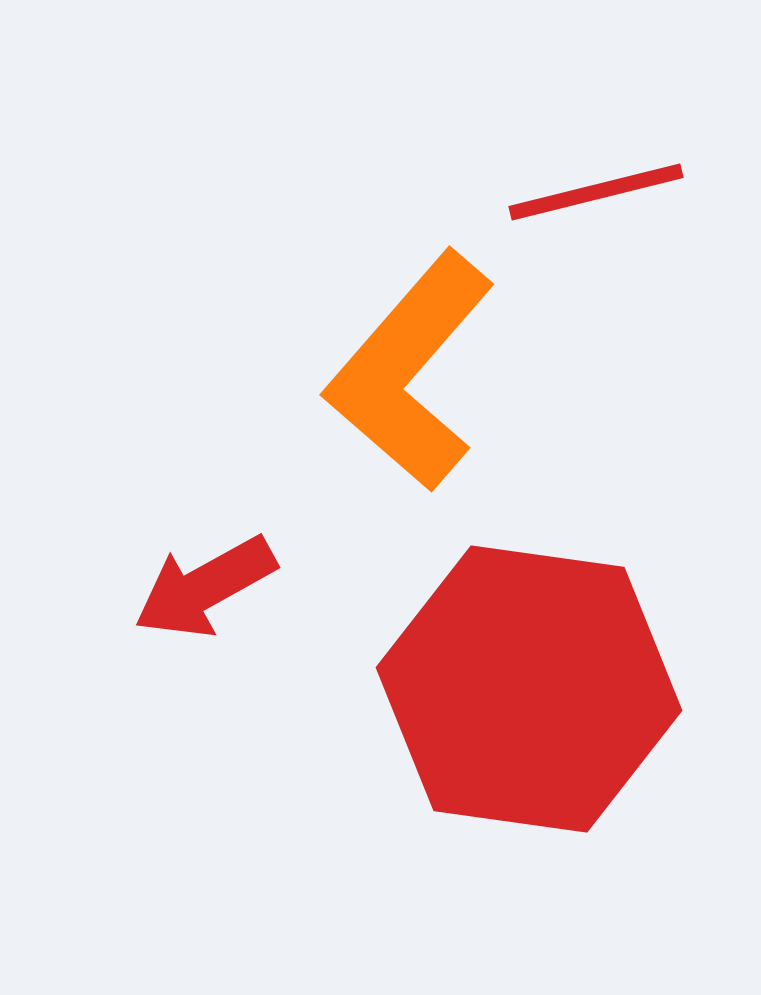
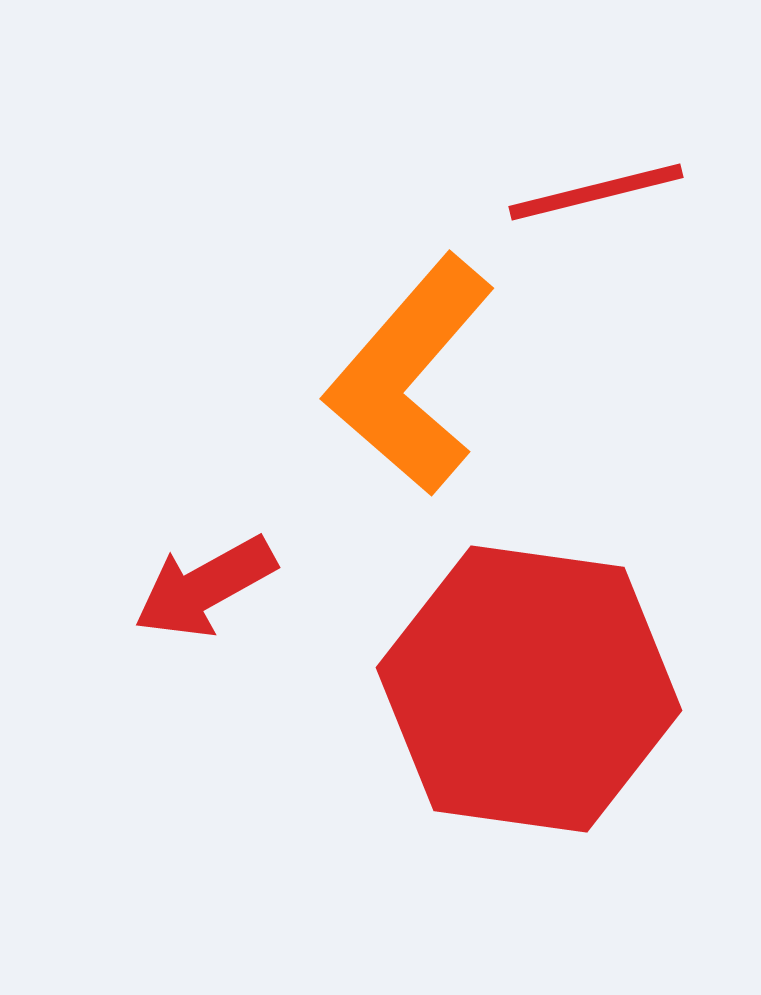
orange L-shape: moved 4 px down
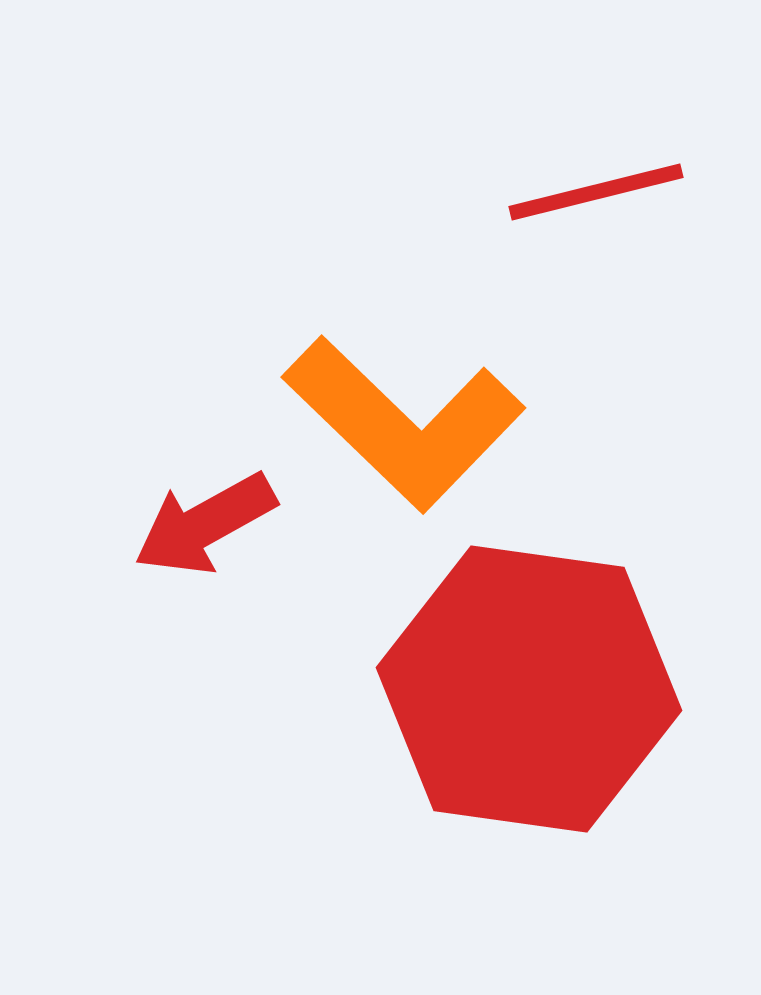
orange L-shape: moved 6 px left, 48 px down; rotated 87 degrees counterclockwise
red arrow: moved 63 px up
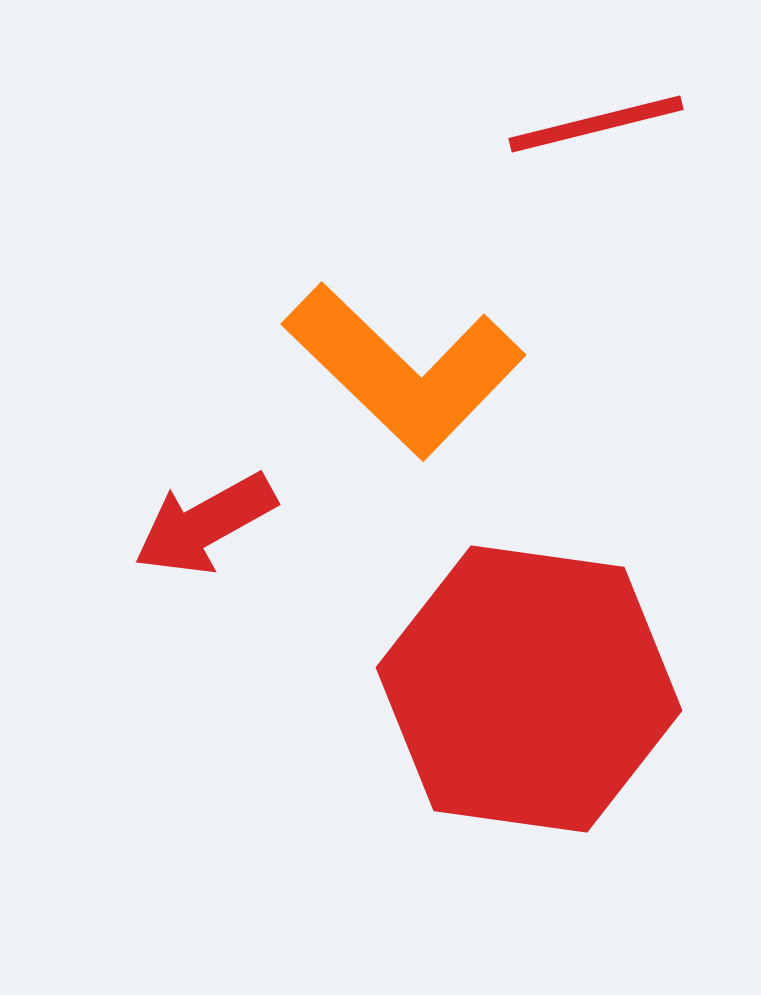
red line: moved 68 px up
orange L-shape: moved 53 px up
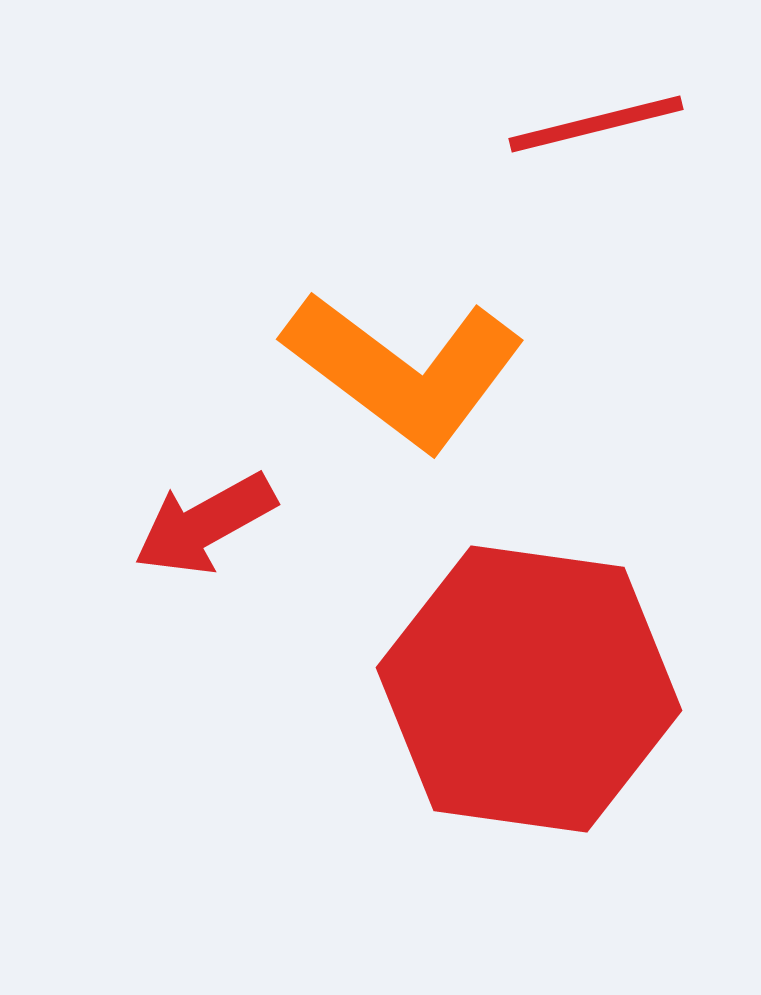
orange L-shape: rotated 7 degrees counterclockwise
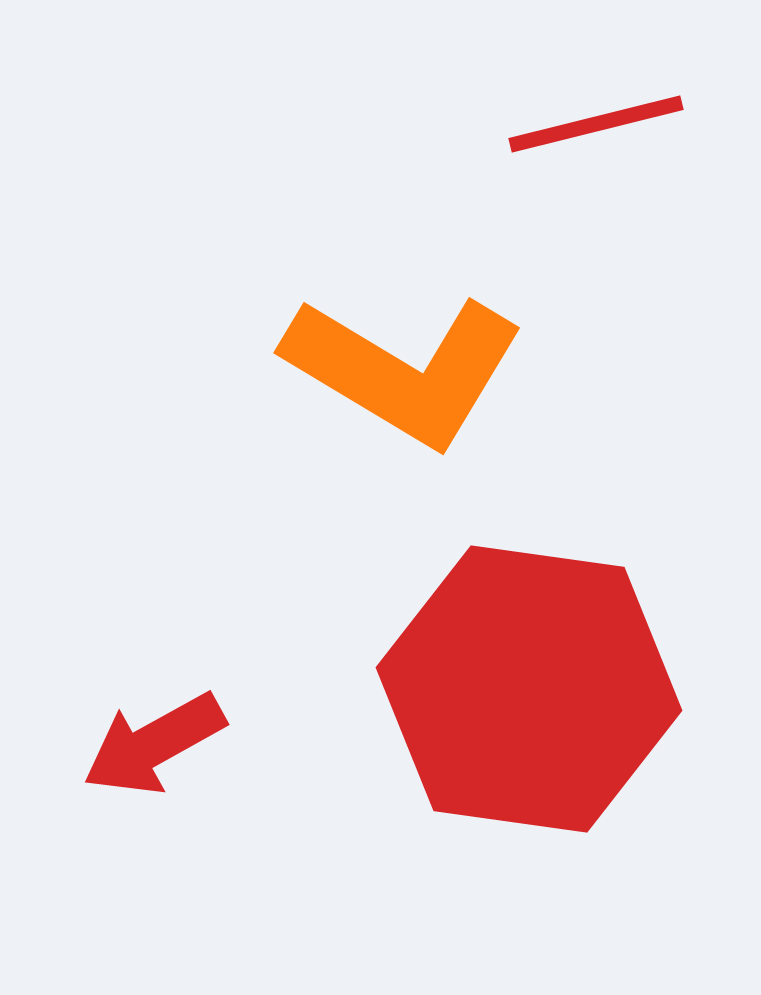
orange L-shape: rotated 6 degrees counterclockwise
red arrow: moved 51 px left, 220 px down
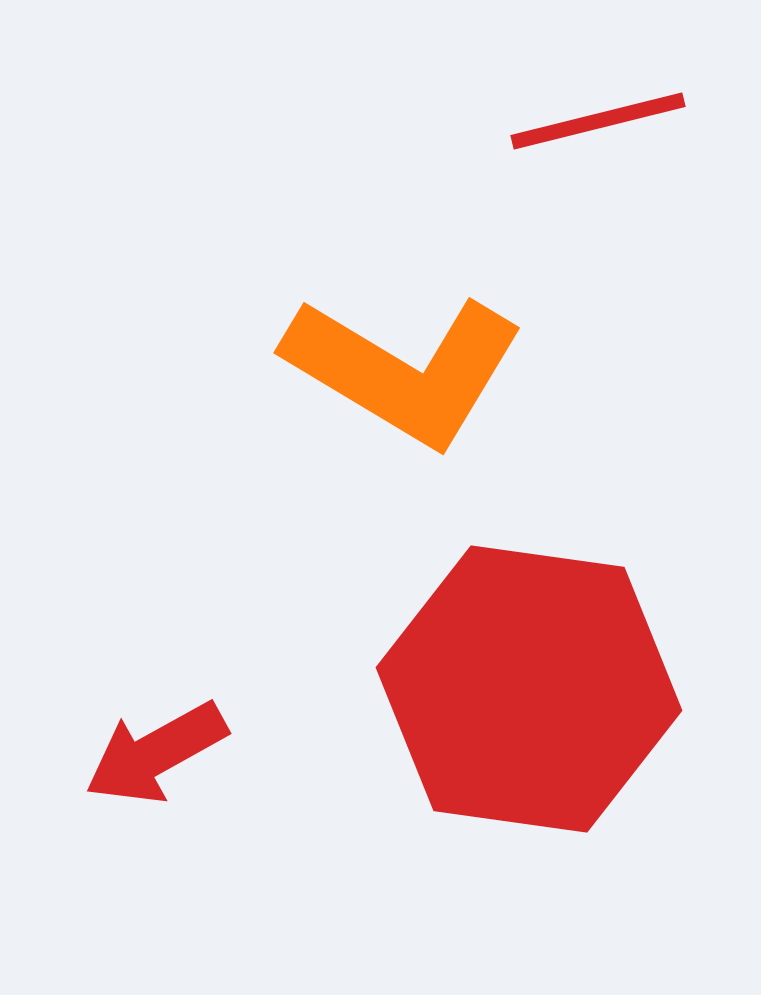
red line: moved 2 px right, 3 px up
red arrow: moved 2 px right, 9 px down
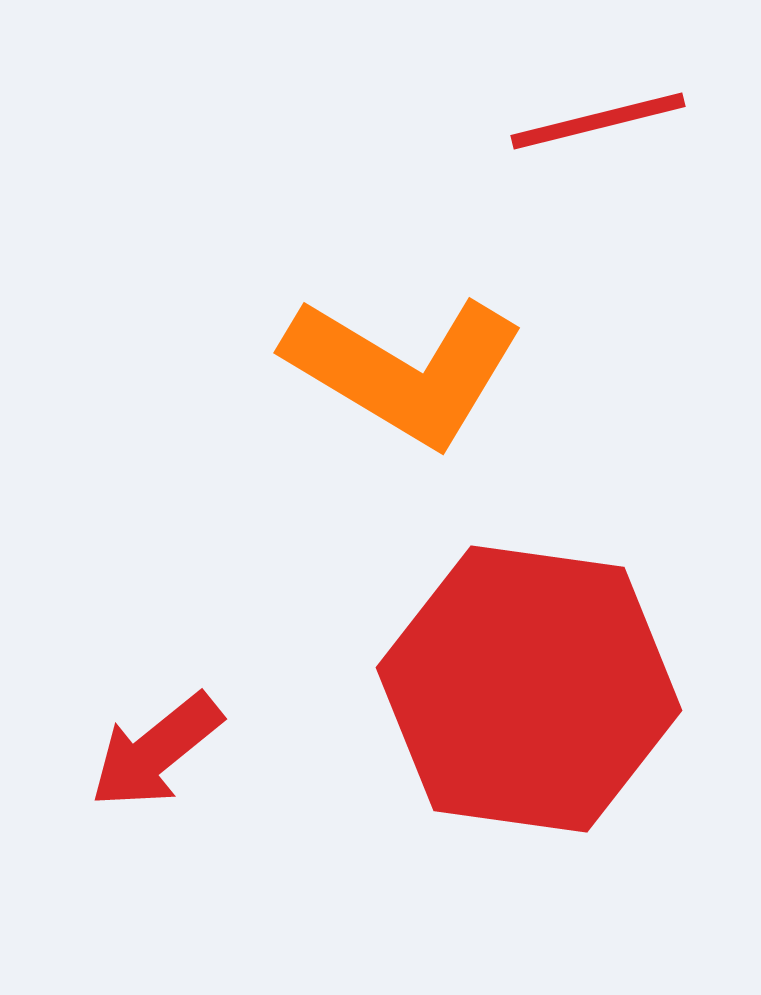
red arrow: moved 2 px up; rotated 10 degrees counterclockwise
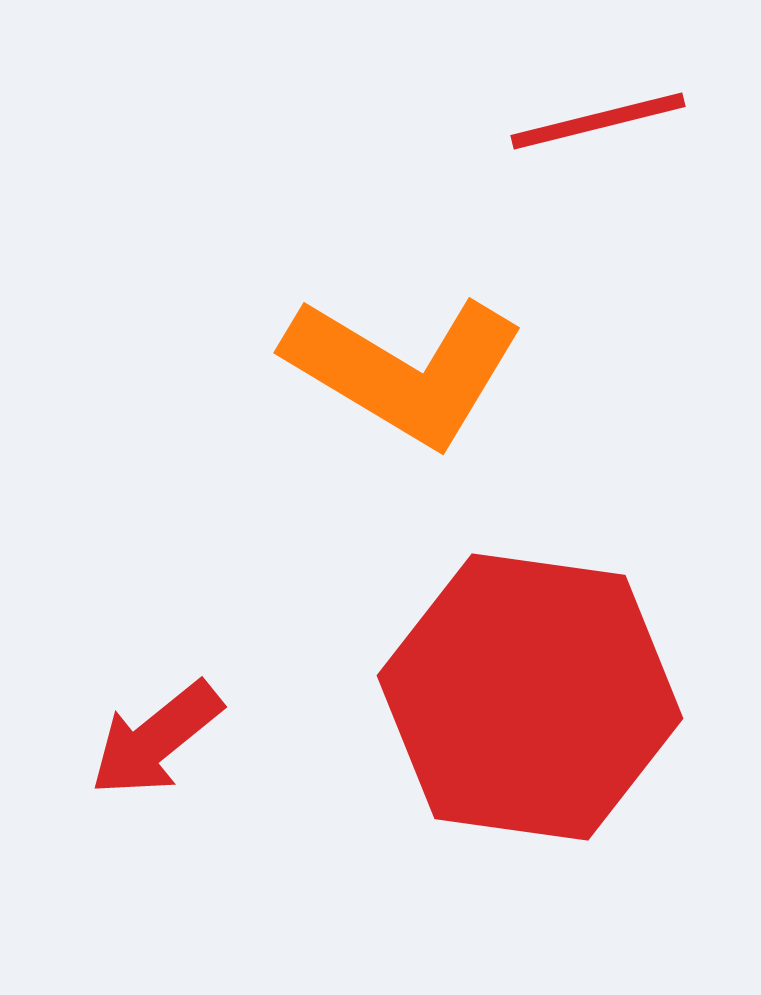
red hexagon: moved 1 px right, 8 px down
red arrow: moved 12 px up
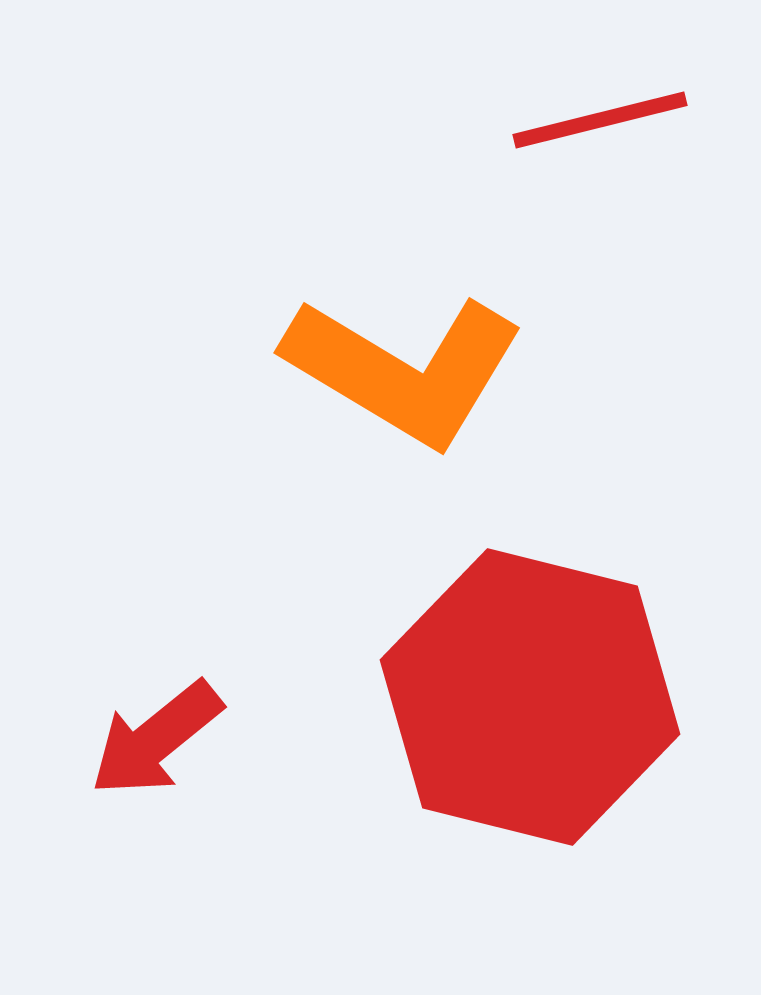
red line: moved 2 px right, 1 px up
red hexagon: rotated 6 degrees clockwise
